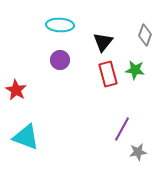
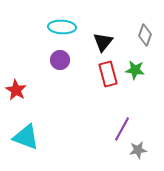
cyan ellipse: moved 2 px right, 2 px down
gray star: moved 2 px up
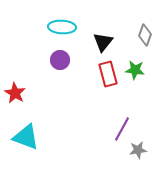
red star: moved 1 px left, 3 px down
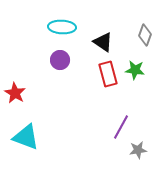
black triangle: rotated 35 degrees counterclockwise
purple line: moved 1 px left, 2 px up
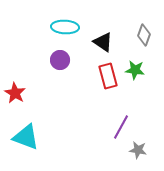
cyan ellipse: moved 3 px right
gray diamond: moved 1 px left
red rectangle: moved 2 px down
gray star: rotated 18 degrees clockwise
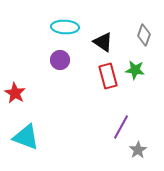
gray star: rotated 30 degrees clockwise
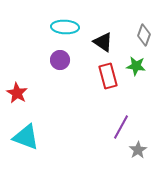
green star: moved 1 px right, 4 px up
red star: moved 2 px right
